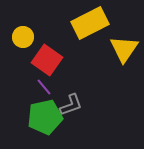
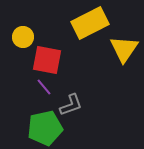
red square: rotated 24 degrees counterclockwise
green pentagon: moved 11 px down
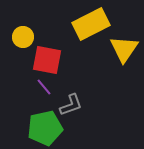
yellow rectangle: moved 1 px right, 1 px down
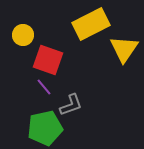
yellow circle: moved 2 px up
red square: moved 1 px right; rotated 8 degrees clockwise
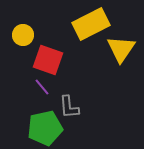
yellow triangle: moved 3 px left
purple line: moved 2 px left
gray L-shape: moved 2 px left, 2 px down; rotated 105 degrees clockwise
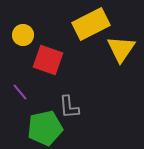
purple line: moved 22 px left, 5 px down
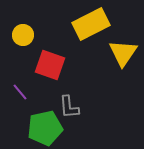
yellow triangle: moved 2 px right, 4 px down
red square: moved 2 px right, 5 px down
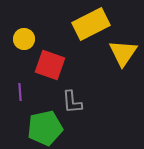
yellow circle: moved 1 px right, 4 px down
purple line: rotated 36 degrees clockwise
gray L-shape: moved 3 px right, 5 px up
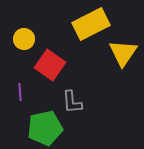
red square: rotated 16 degrees clockwise
